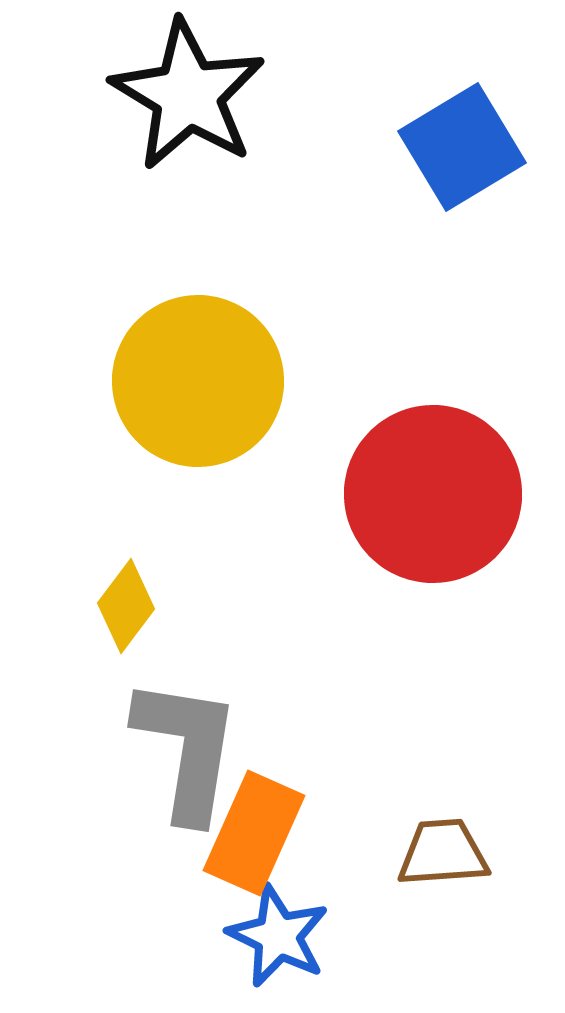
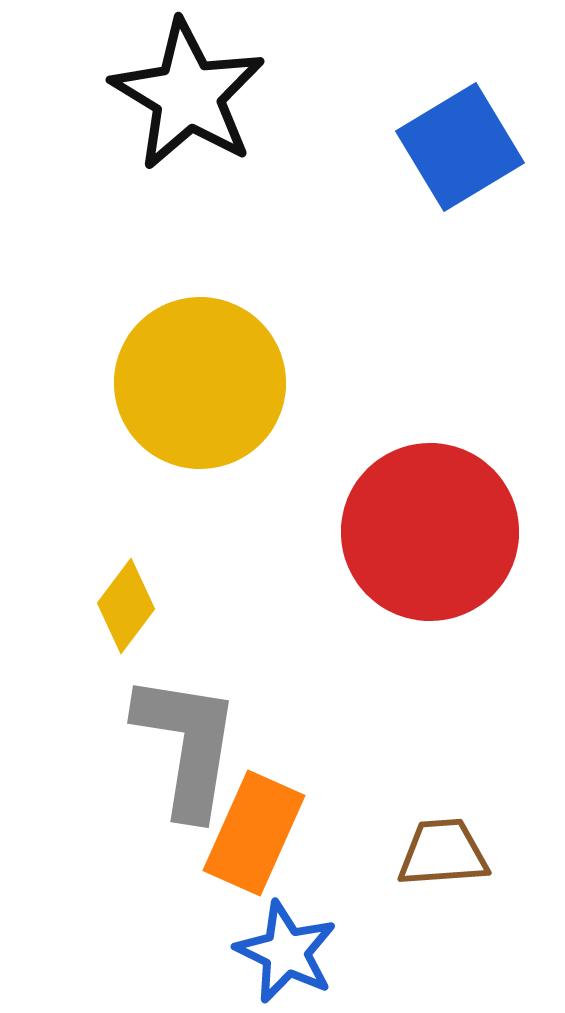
blue square: moved 2 px left
yellow circle: moved 2 px right, 2 px down
red circle: moved 3 px left, 38 px down
gray L-shape: moved 4 px up
blue star: moved 8 px right, 16 px down
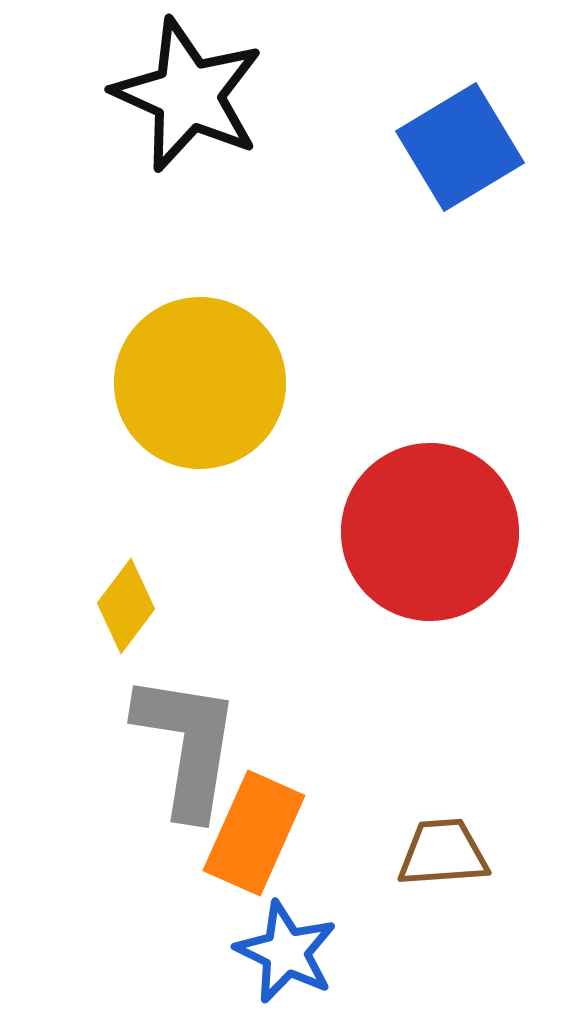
black star: rotated 7 degrees counterclockwise
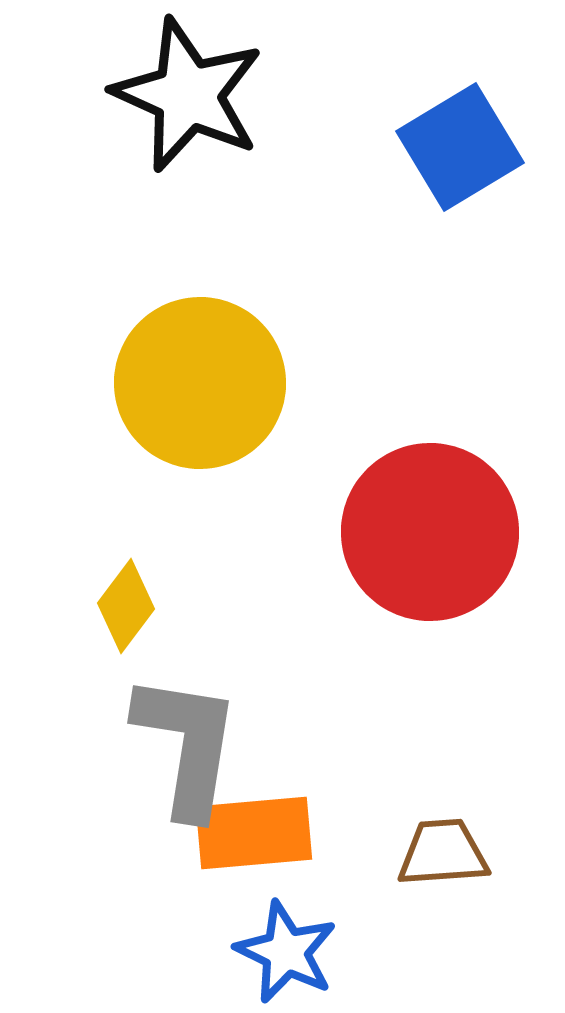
orange rectangle: rotated 61 degrees clockwise
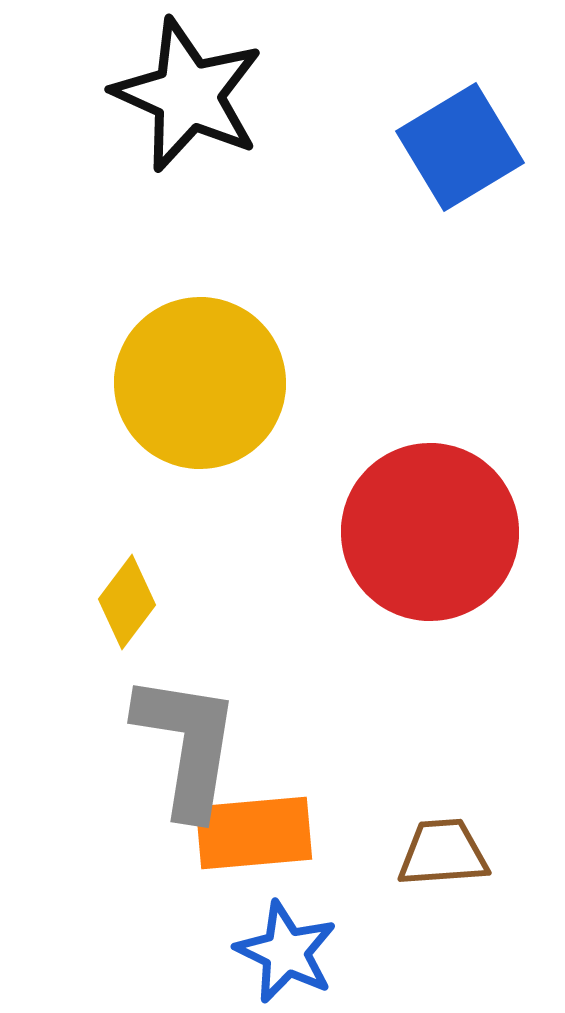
yellow diamond: moved 1 px right, 4 px up
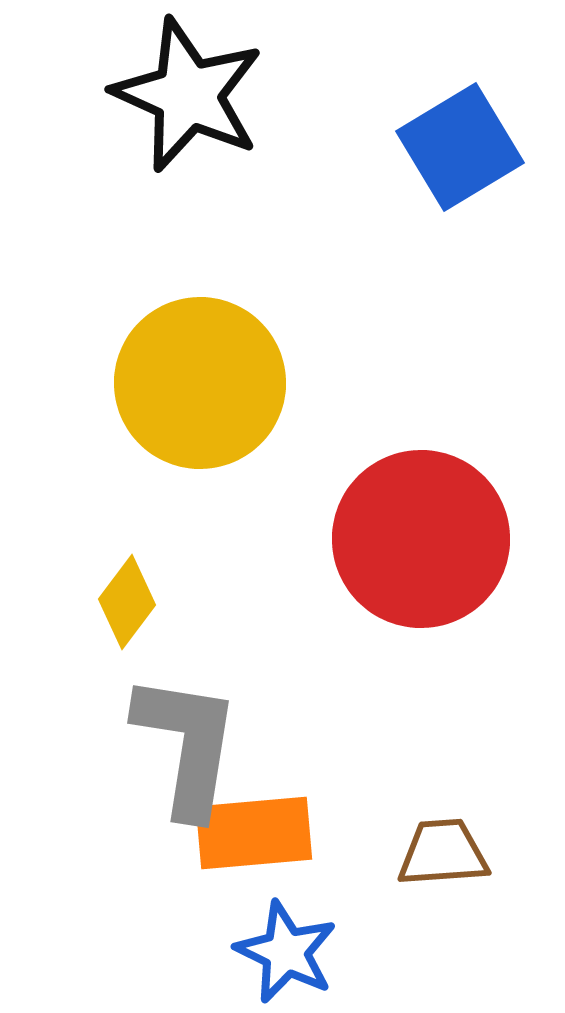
red circle: moved 9 px left, 7 px down
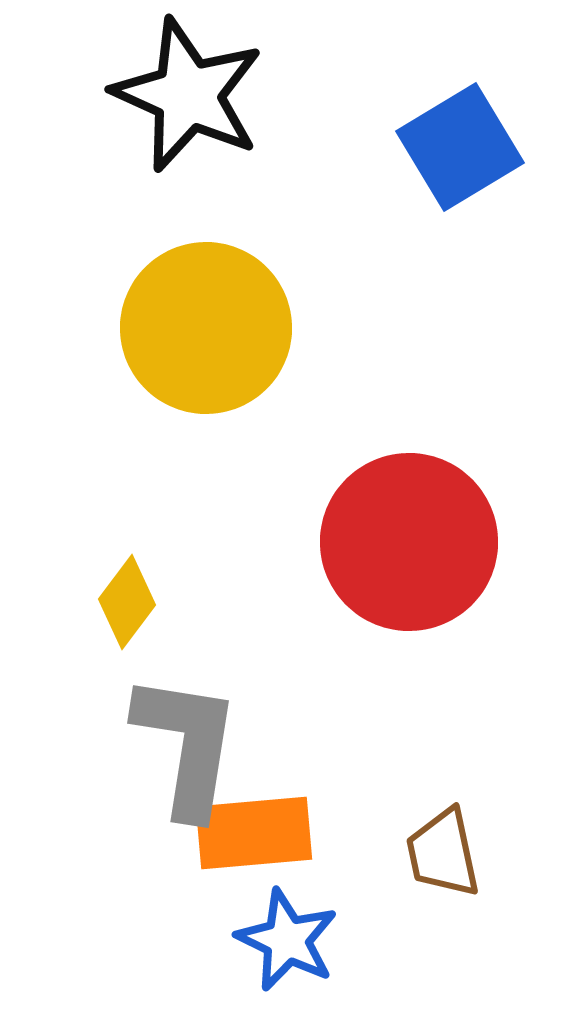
yellow circle: moved 6 px right, 55 px up
red circle: moved 12 px left, 3 px down
brown trapezoid: rotated 98 degrees counterclockwise
blue star: moved 1 px right, 12 px up
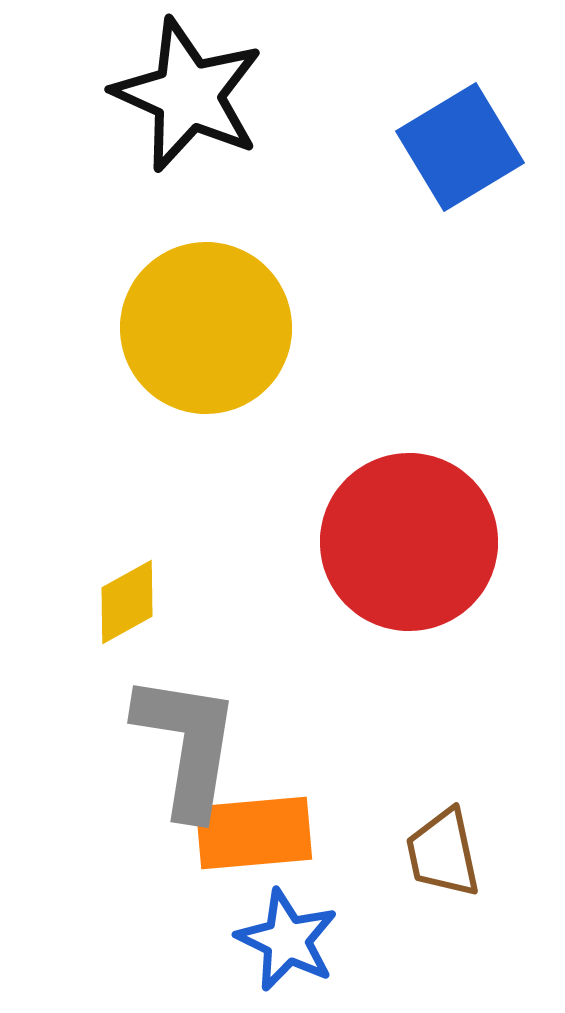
yellow diamond: rotated 24 degrees clockwise
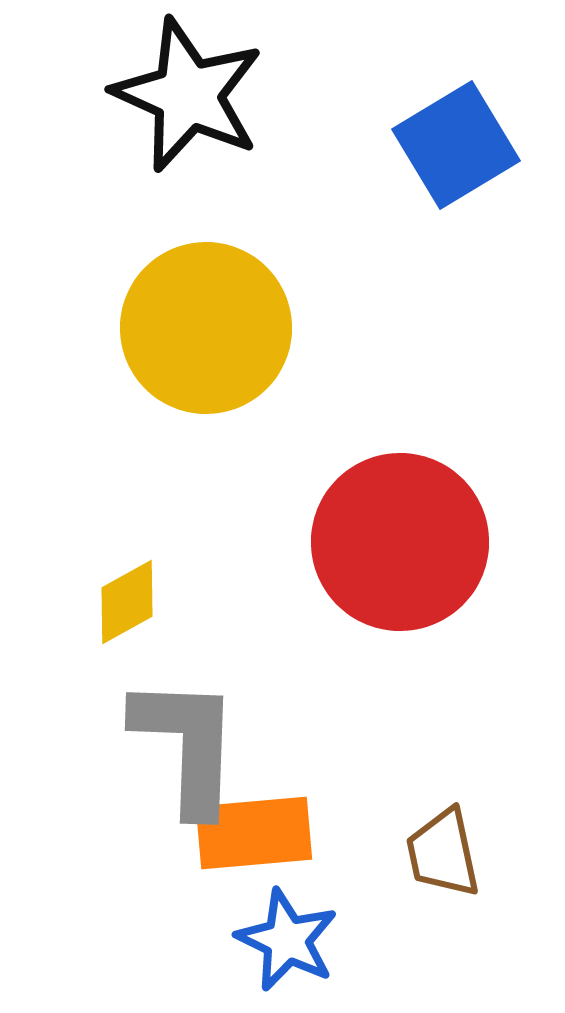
blue square: moved 4 px left, 2 px up
red circle: moved 9 px left
gray L-shape: rotated 7 degrees counterclockwise
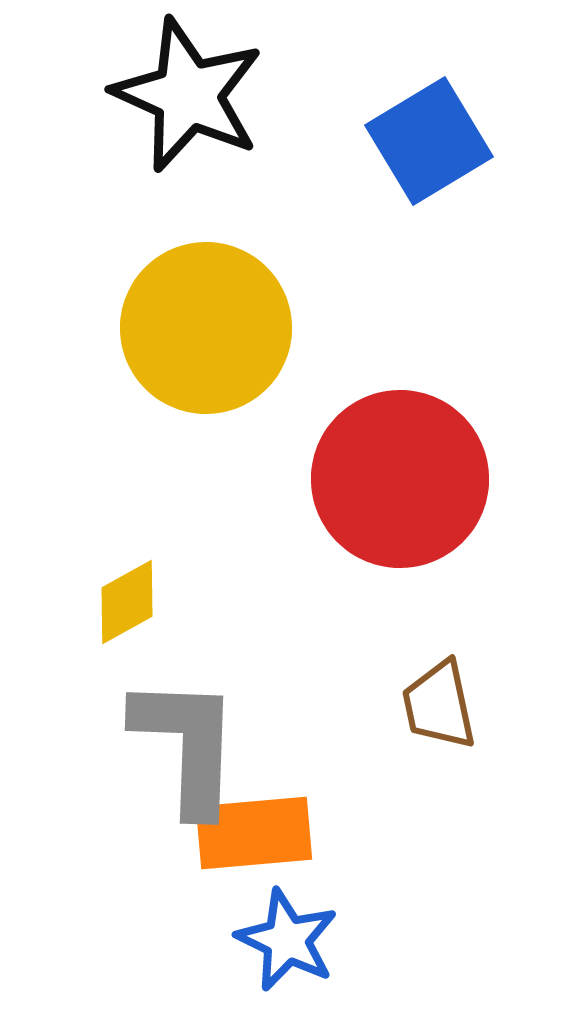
blue square: moved 27 px left, 4 px up
red circle: moved 63 px up
brown trapezoid: moved 4 px left, 148 px up
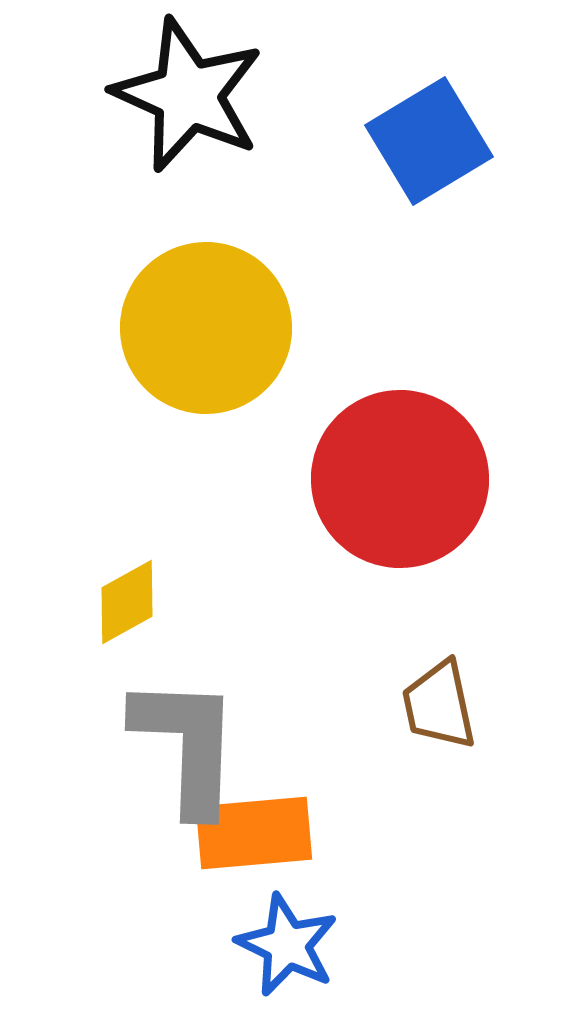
blue star: moved 5 px down
